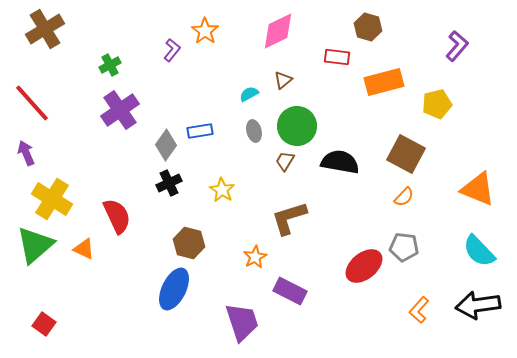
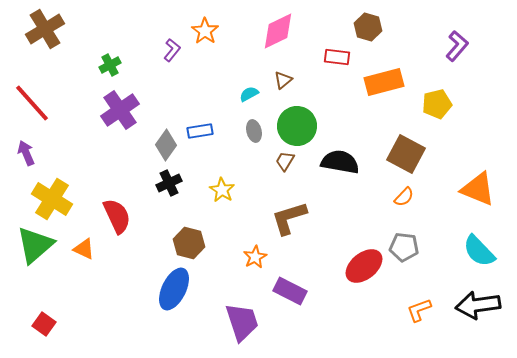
orange L-shape at (419, 310): rotated 28 degrees clockwise
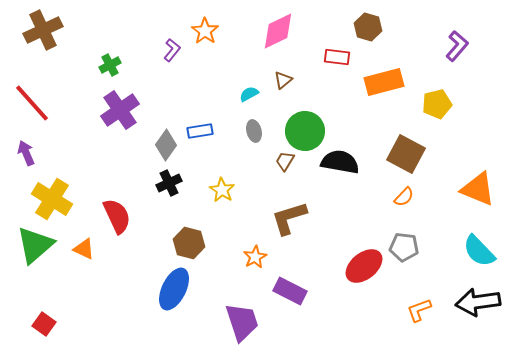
brown cross at (45, 29): moved 2 px left, 1 px down; rotated 6 degrees clockwise
green circle at (297, 126): moved 8 px right, 5 px down
black arrow at (478, 305): moved 3 px up
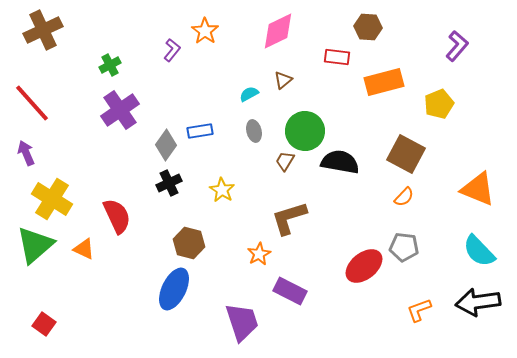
brown hexagon at (368, 27): rotated 12 degrees counterclockwise
yellow pentagon at (437, 104): moved 2 px right; rotated 8 degrees counterclockwise
orange star at (255, 257): moved 4 px right, 3 px up
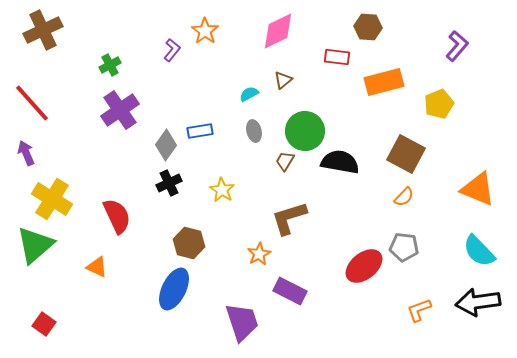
orange triangle at (84, 249): moved 13 px right, 18 px down
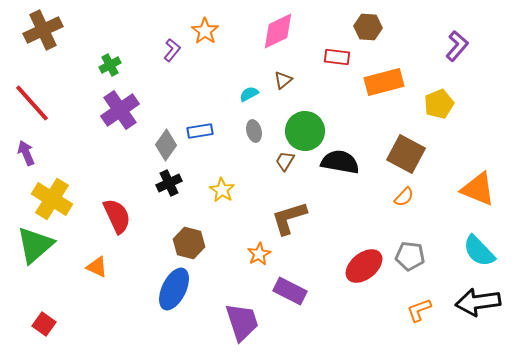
gray pentagon at (404, 247): moved 6 px right, 9 px down
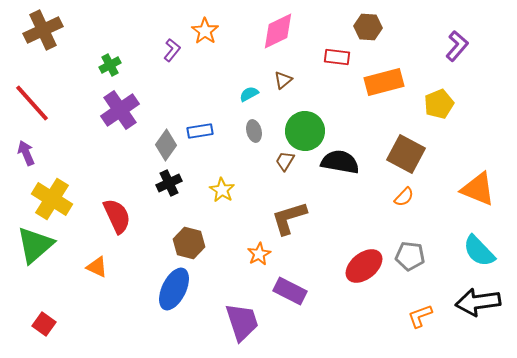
orange L-shape at (419, 310): moved 1 px right, 6 px down
